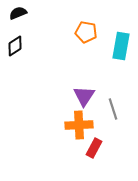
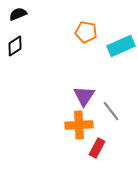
black semicircle: moved 1 px down
cyan rectangle: rotated 56 degrees clockwise
gray line: moved 2 px left, 2 px down; rotated 20 degrees counterclockwise
red rectangle: moved 3 px right
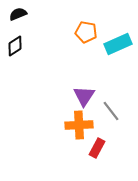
cyan rectangle: moved 3 px left, 2 px up
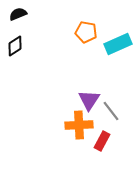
purple triangle: moved 5 px right, 4 px down
red rectangle: moved 5 px right, 7 px up
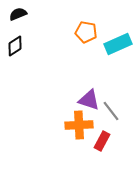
purple triangle: rotated 45 degrees counterclockwise
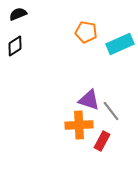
cyan rectangle: moved 2 px right
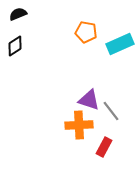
red rectangle: moved 2 px right, 6 px down
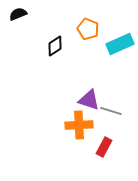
orange pentagon: moved 2 px right, 3 px up; rotated 10 degrees clockwise
black diamond: moved 40 px right
gray line: rotated 35 degrees counterclockwise
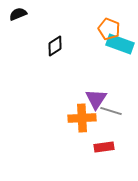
orange pentagon: moved 21 px right
cyan rectangle: rotated 44 degrees clockwise
purple triangle: moved 7 px right, 1 px up; rotated 45 degrees clockwise
orange cross: moved 3 px right, 7 px up
red rectangle: rotated 54 degrees clockwise
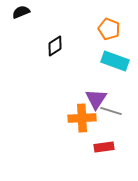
black semicircle: moved 3 px right, 2 px up
cyan rectangle: moved 5 px left, 17 px down
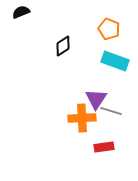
black diamond: moved 8 px right
